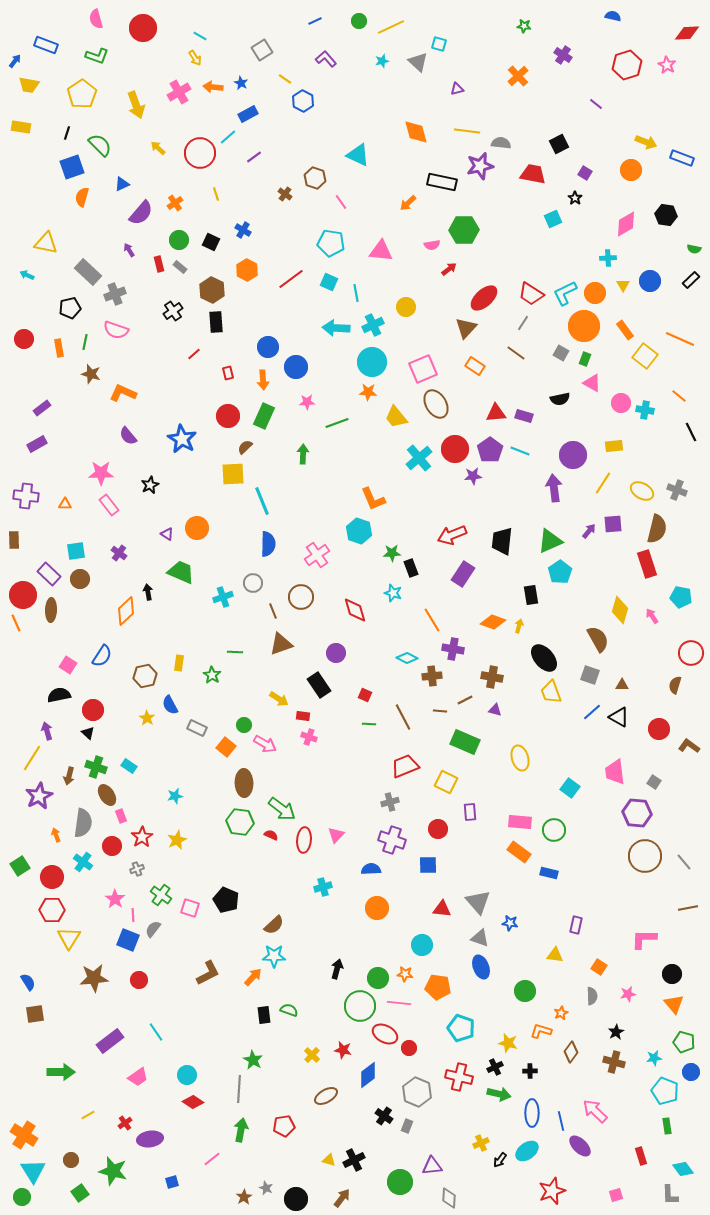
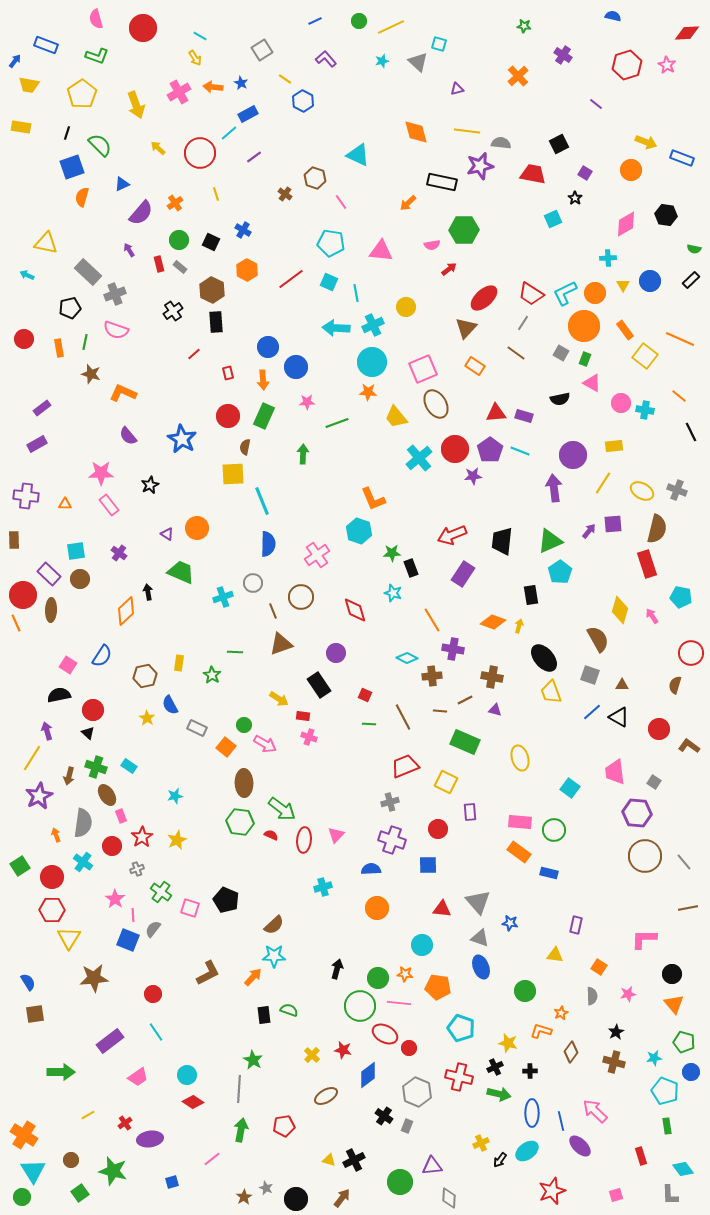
cyan line at (228, 137): moved 1 px right, 4 px up
brown semicircle at (245, 447): rotated 35 degrees counterclockwise
green cross at (161, 895): moved 3 px up
red circle at (139, 980): moved 14 px right, 14 px down
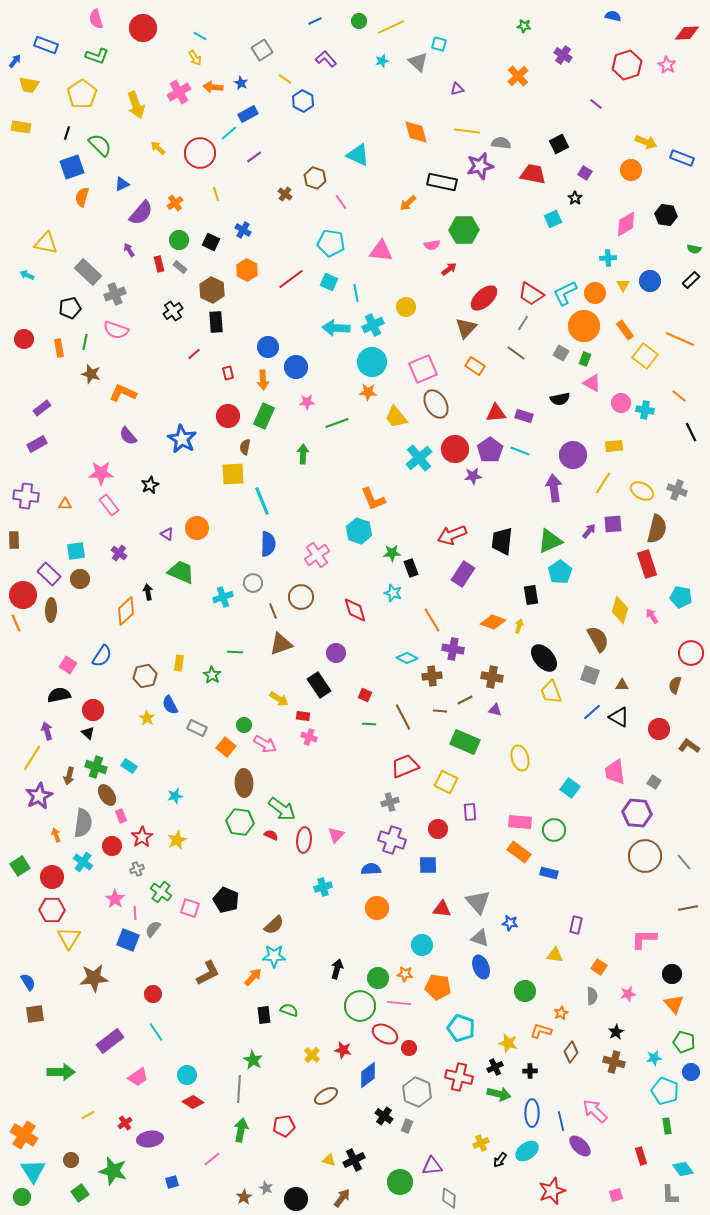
pink line at (133, 915): moved 2 px right, 2 px up
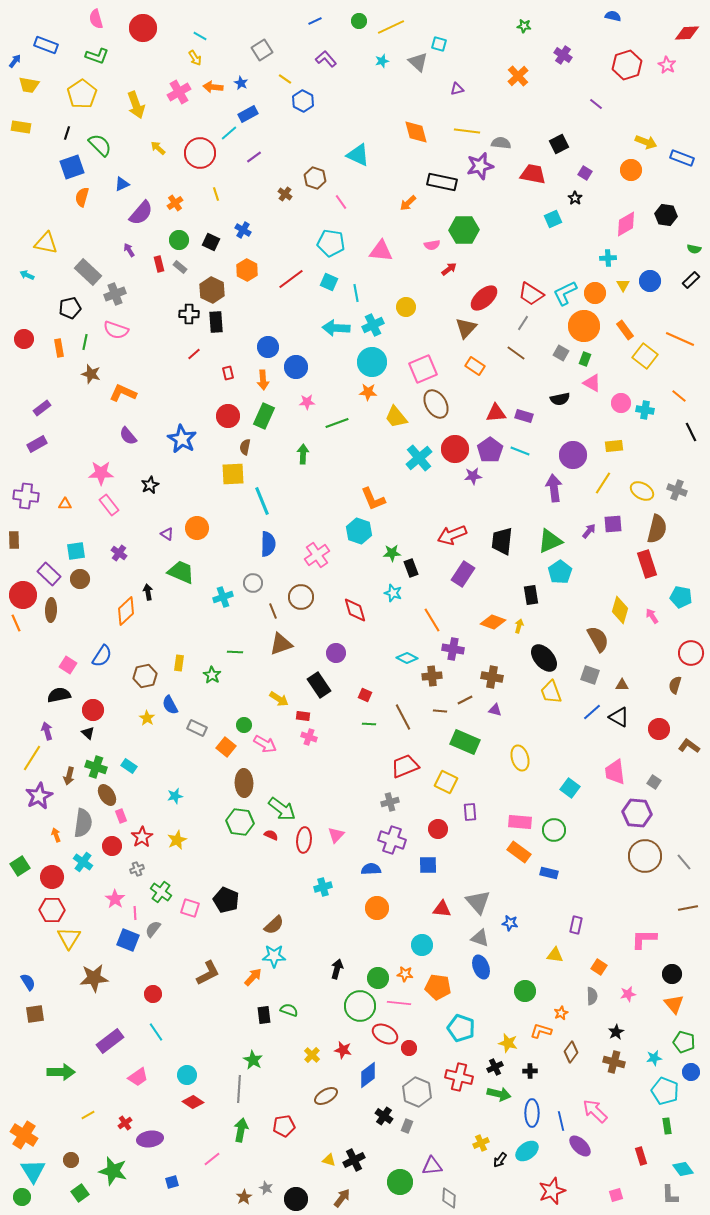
black cross at (173, 311): moved 16 px right, 3 px down; rotated 36 degrees clockwise
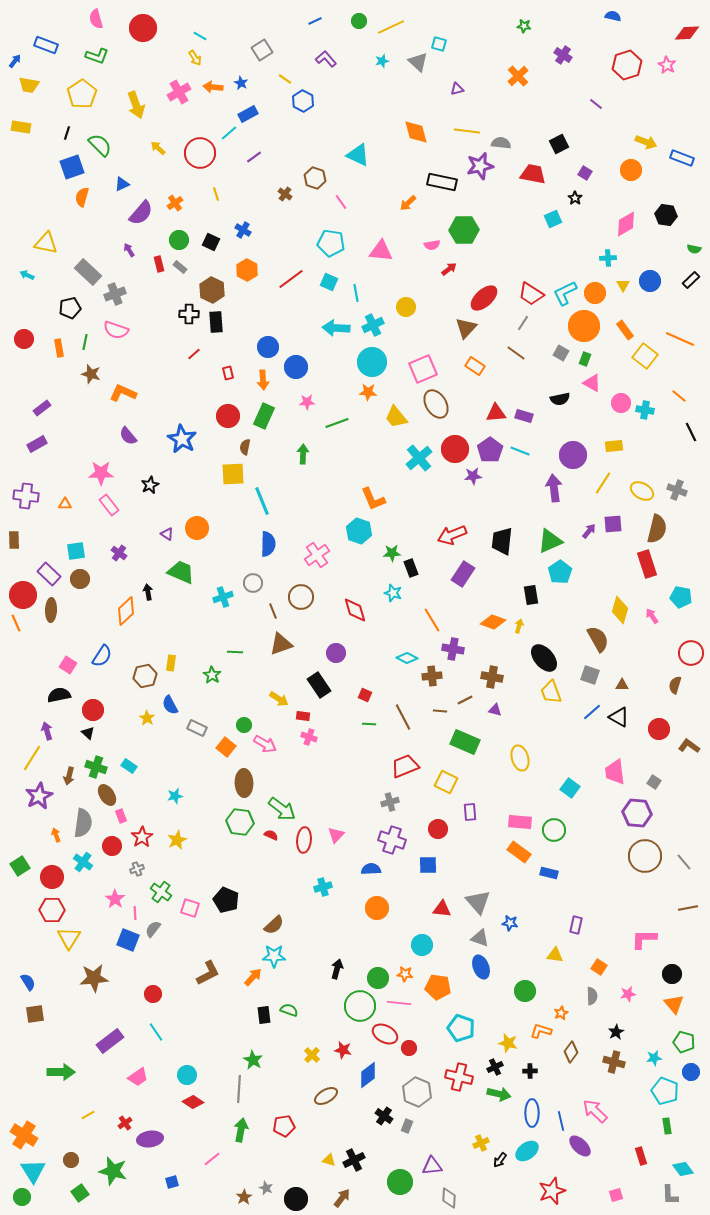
yellow rectangle at (179, 663): moved 8 px left
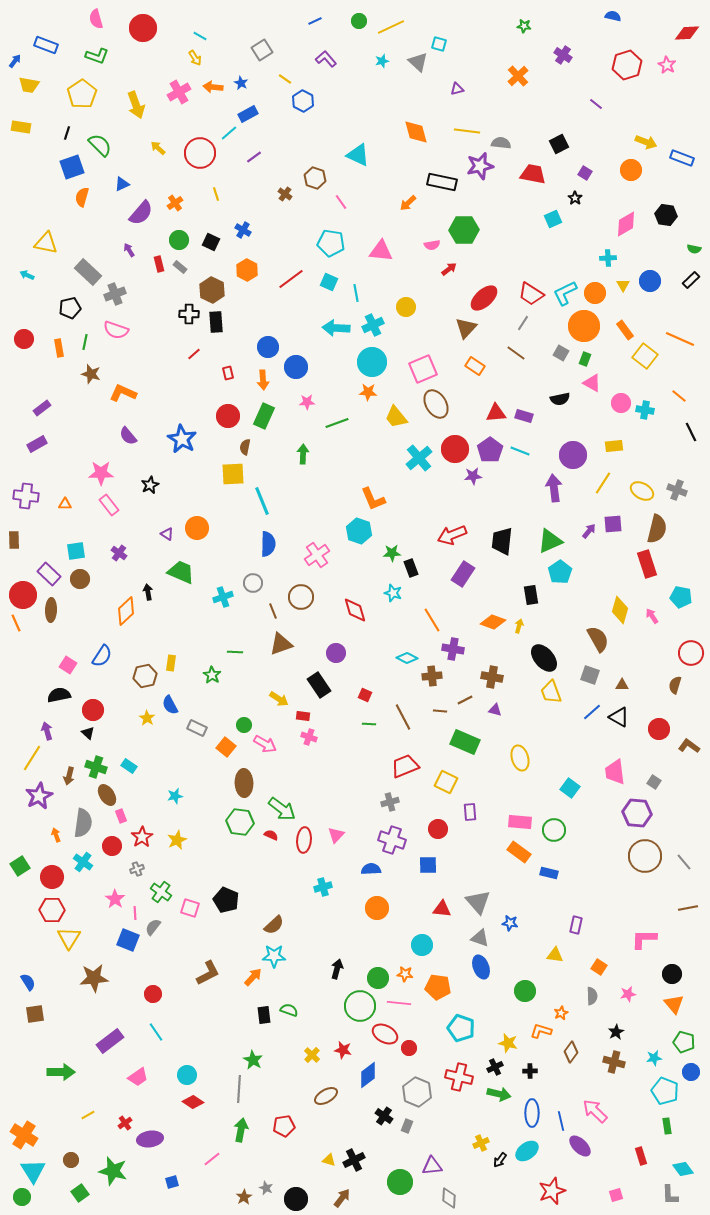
gray semicircle at (153, 929): moved 2 px up
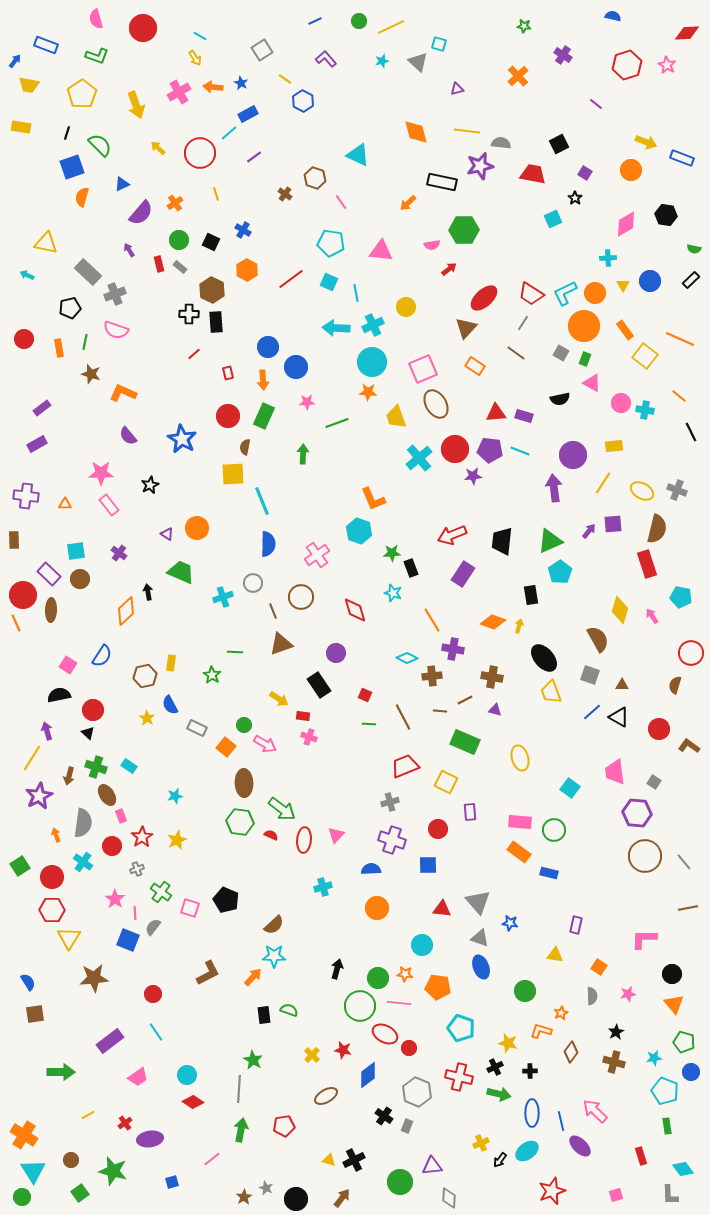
yellow trapezoid at (396, 417): rotated 20 degrees clockwise
purple pentagon at (490, 450): rotated 30 degrees counterclockwise
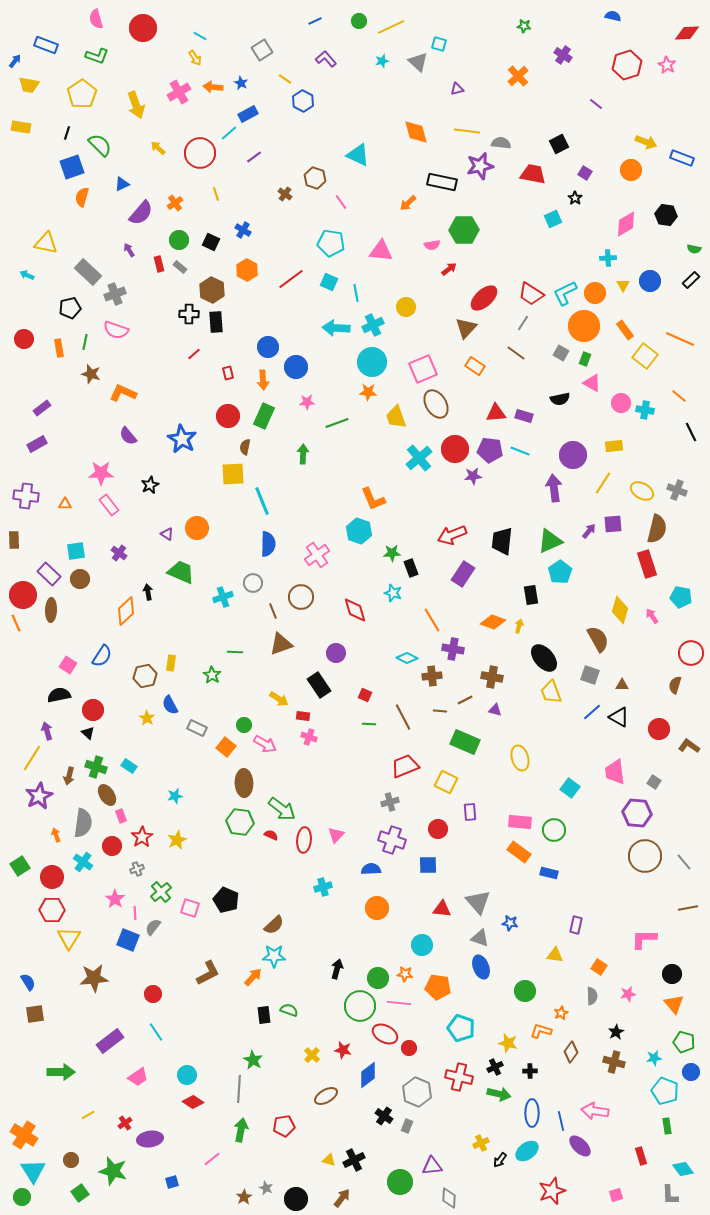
green cross at (161, 892): rotated 15 degrees clockwise
pink arrow at (595, 1111): rotated 36 degrees counterclockwise
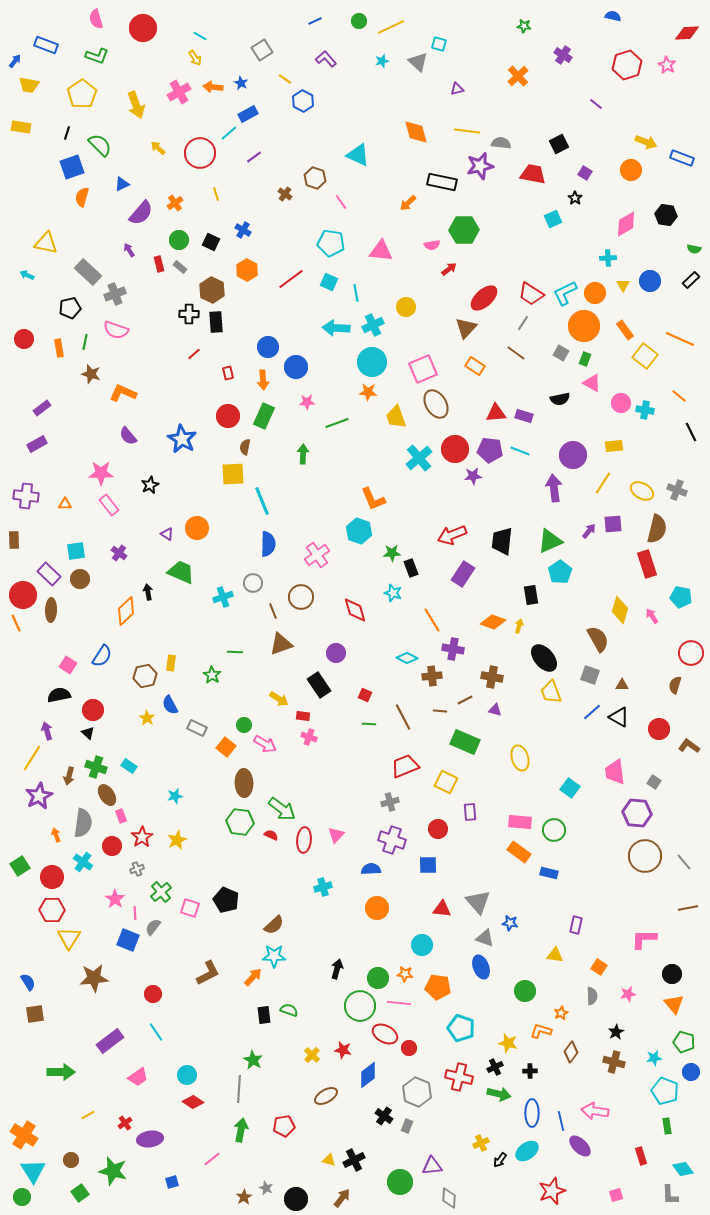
gray triangle at (480, 938): moved 5 px right
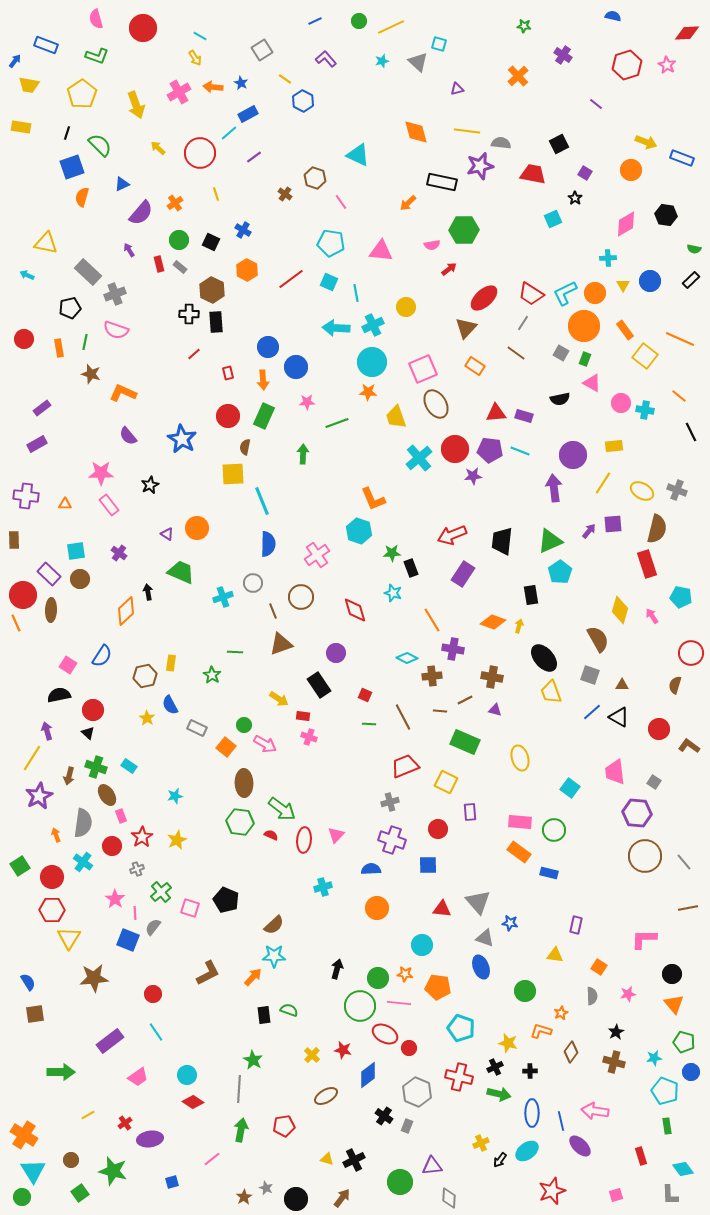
yellow triangle at (329, 1160): moved 2 px left, 1 px up
